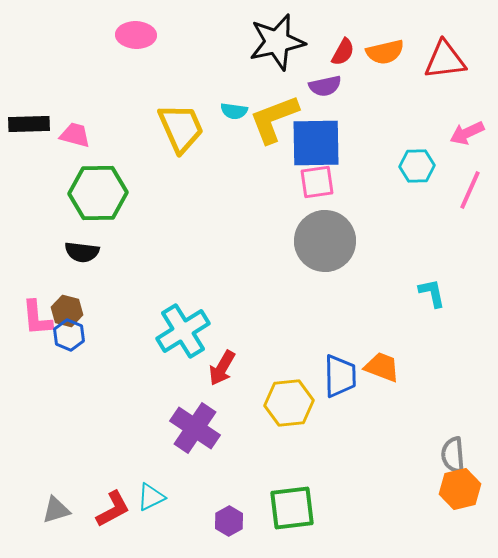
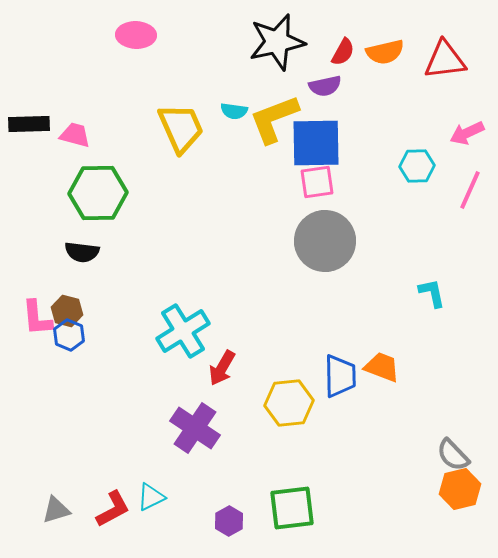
gray semicircle: rotated 39 degrees counterclockwise
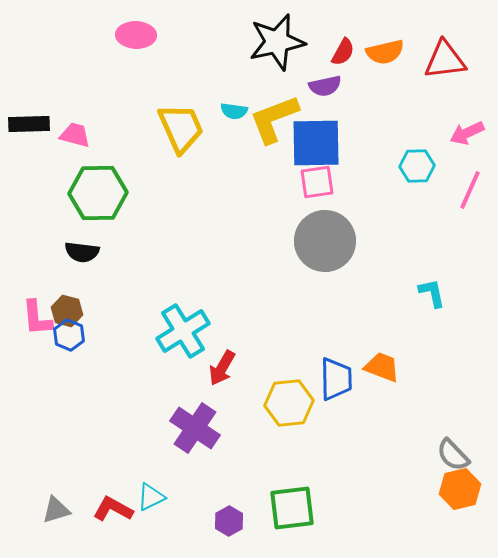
blue trapezoid: moved 4 px left, 3 px down
red L-shape: rotated 123 degrees counterclockwise
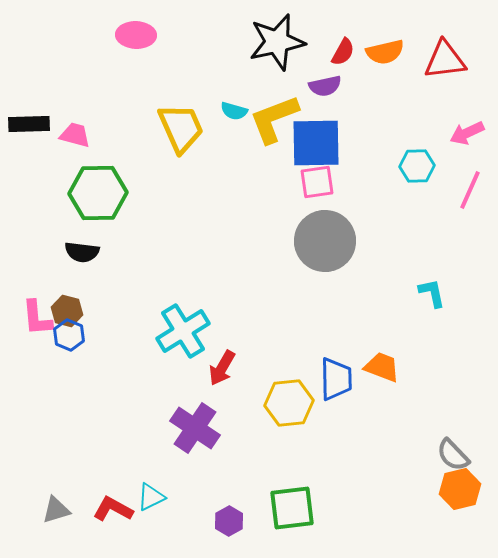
cyan semicircle: rotated 8 degrees clockwise
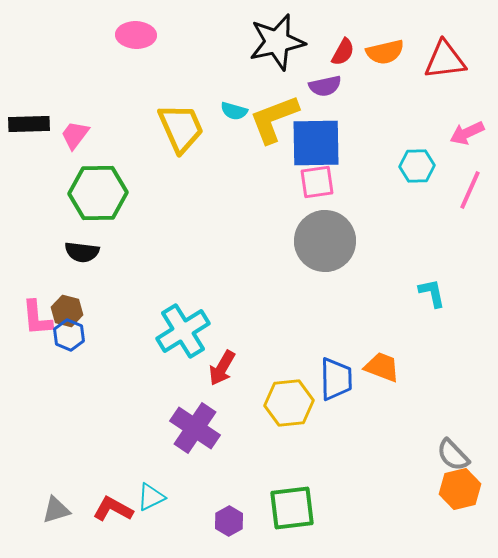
pink trapezoid: rotated 68 degrees counterclockwise
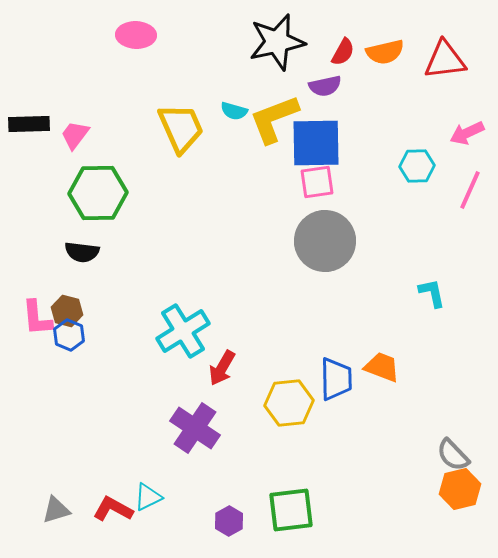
cyan triangle: moved 3 px left
green square: moved 1 px left, 2 px down
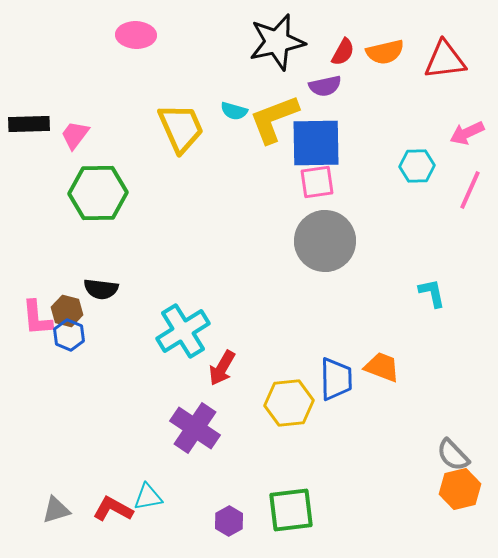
black semicircle: moved 19 px right, 37 px down
cyan triangle: rotated 16 degrees clockwise
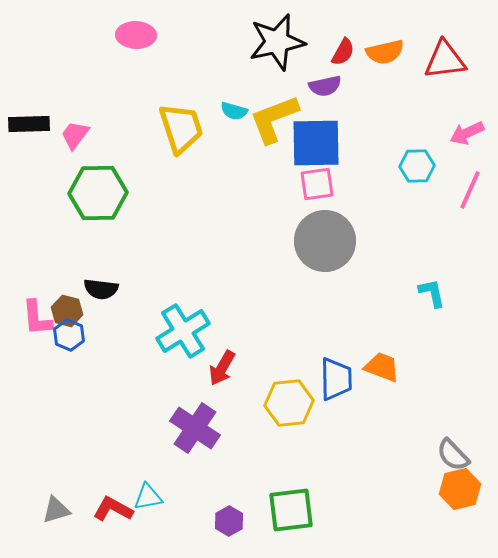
yellow trapezoid: rotated 6 degrees clockwise
pink square: moved 2 px down
